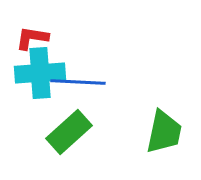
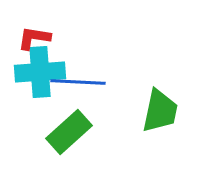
red L-shape: moved 2 px right
cyan cross: moved 1 px up
green trapezoid: moved 4 px left, 21 px up
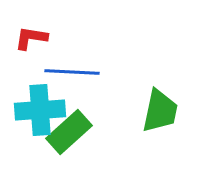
red L-shape: moved 3 px left
cyan cross: moved 38 px down
blue line: moved 6 px left, 10 px up
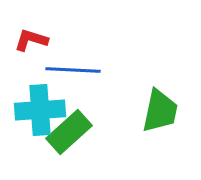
red L-shape: moved 2 px down; rotated 8 degrees clockwise
blue line: moved 1 px right, 2 px up
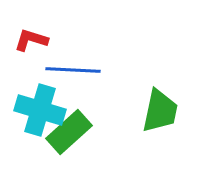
cyan cross: rotated 21 degrees clockwise
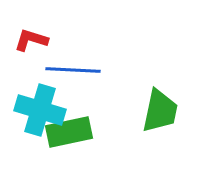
green rectangle: rotated 30 degrees clockwise
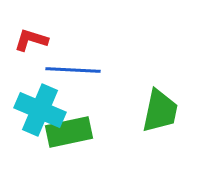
cyan cross: rotated 6 degrees clockwise
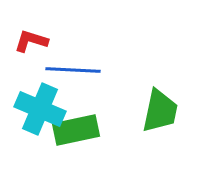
red L-shape: moved 1 px down
cyan cross: moved 1 px up
green rectangle: moved 7 px right, 2 px up
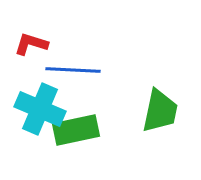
red L-shape: moved 3 px down
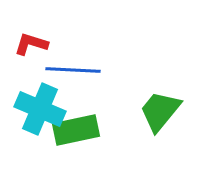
green trapezoid: rotated 153 degrees counterclockwise
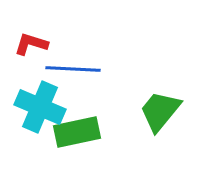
blue line: moved 1 px up
cyan cross: moved 2 px up
green rectangle: moved 1 px right, 2 px down
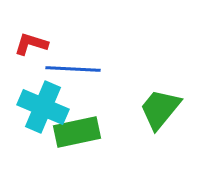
cyan cross: moved 3 px right
green trapezoid: moved 2 px up
